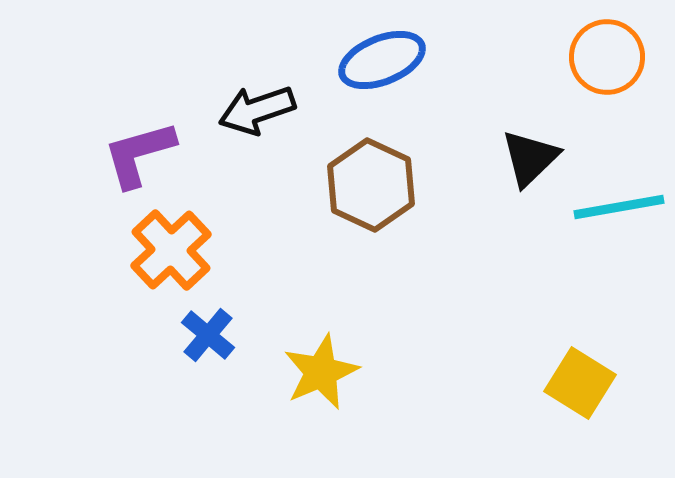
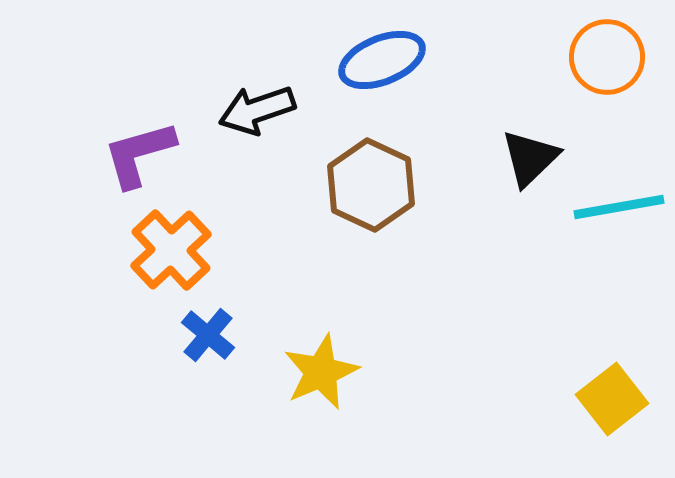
yellow square: moved 32 px right, 16 px down; rotated 20 degrees clockwise
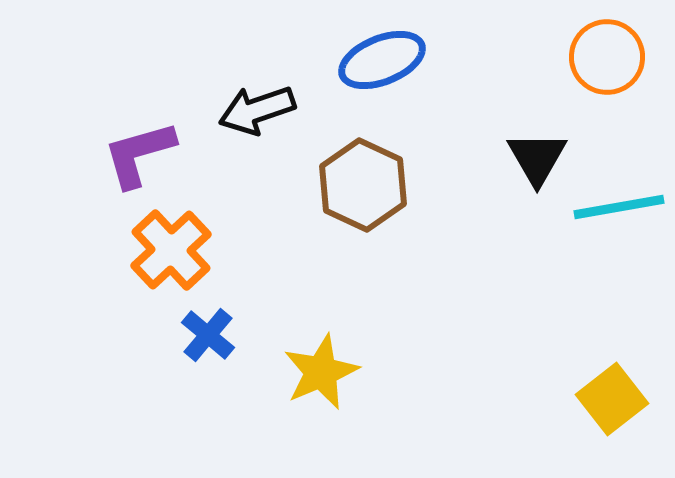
black triangle: moved 7 px right; rotated 16 degrees counterclockwise
brown hexagon: moved 8 px left
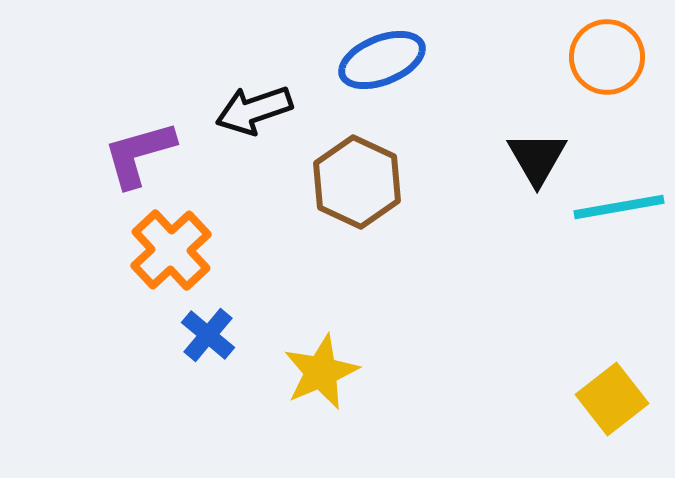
black arrow: moved 3 px left
brown hexagon: moved 6 px left, 3 px up
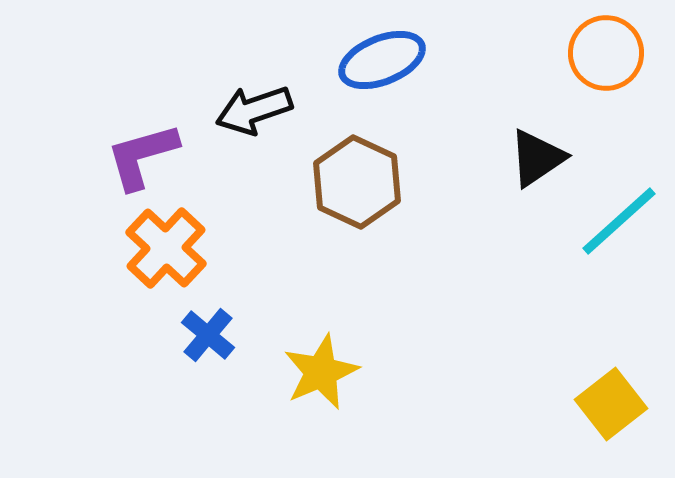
orange circle: moved 1 px left, 4 px up
purple L-shape: moved 3 px right, 2 px down
black triangle: rotated 26 degrees clockwise
cyan line: moved 14 px down; rotated 32 degrees counterclockwise
orange cross: moved 5 px left, 2 px up; rotated 4 degrees counterclockwise
yellow square: moved 1 px left, 5 px down
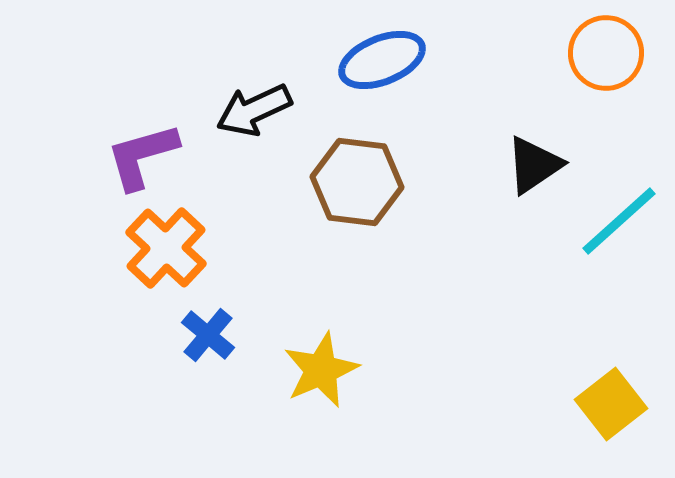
black arrow: rotated 6 degrees counterclockwise
black triangle: moved 3 px left, 7 px down
brown hexagon: rotated 18 degrees counterclockwise
yellow star: moved 2 px up
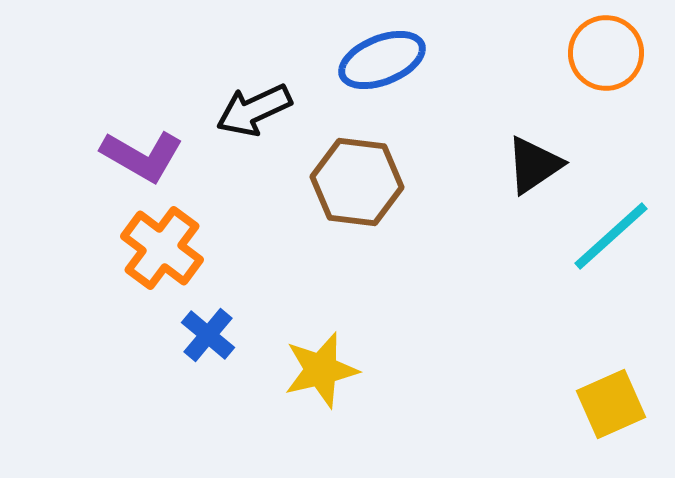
purple L-shape: rotated 134 degrees counterclockwise
cyan line: moved 8 px left, 15 px down
orange cross: moved 4 px left; rotated 6 degrees counterclockwise
yellow star: rotated 10 degrees clockwise
yellow square: rotated 14 degrees clockwise
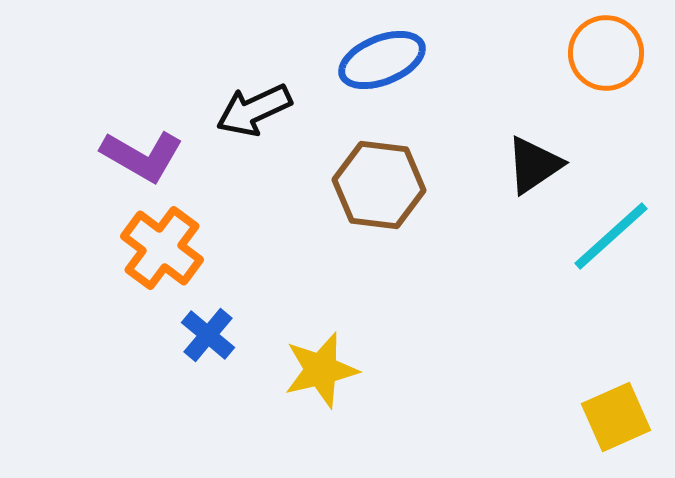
brown hexagon: moved 22 px right, 3 px down
yellow square: moved 5 px right, 13 px down
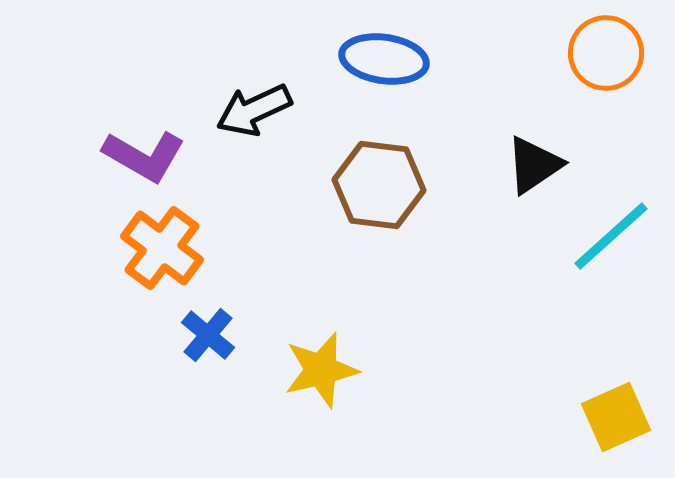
blue ellipse: moved 2 px right, 1 px up; rotated 30 degrees clockwise
purple L-shape: moved 2 px right
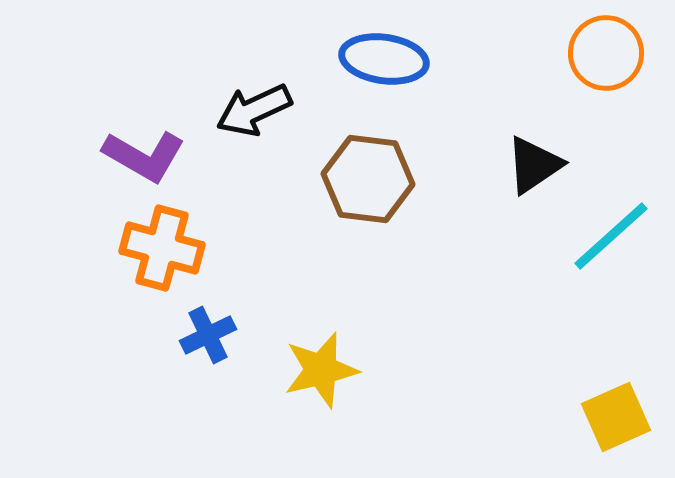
brown hexagon: moved 11 px left, 6 px up
orange cross: rotated 22 degrees counterclockwise
blue cross: rotated 24 degrees clockwise
